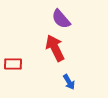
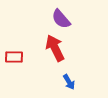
red rectangle: moved 1 px right, 7 px up
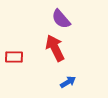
blue arrow: moved 1 px left; rotated 91 degrees counterclockwise
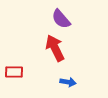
red rectangle: moved 15 px down
blue arrow: rotated 42 degrees clockwise
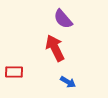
purple semicircle: moved 2 px right
blue arrow: rotated 21 degrees clockwise
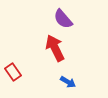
red rectangle: moved 1 px left; rotated 54 degrees clockwise
